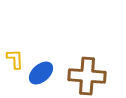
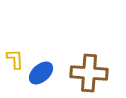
brown cross: moved 2 px right, 3 px up
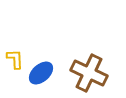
brown cross: rotated 21 degrees clockwise
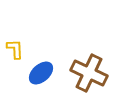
yellow L-shape: moved 10 px up
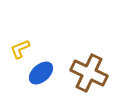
yellow L-shape: moved 5 px right; rotated 110 degrees counterclockwise
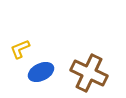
blue ellipse: moved 1 px up; rotated 15 degrees clockwise
